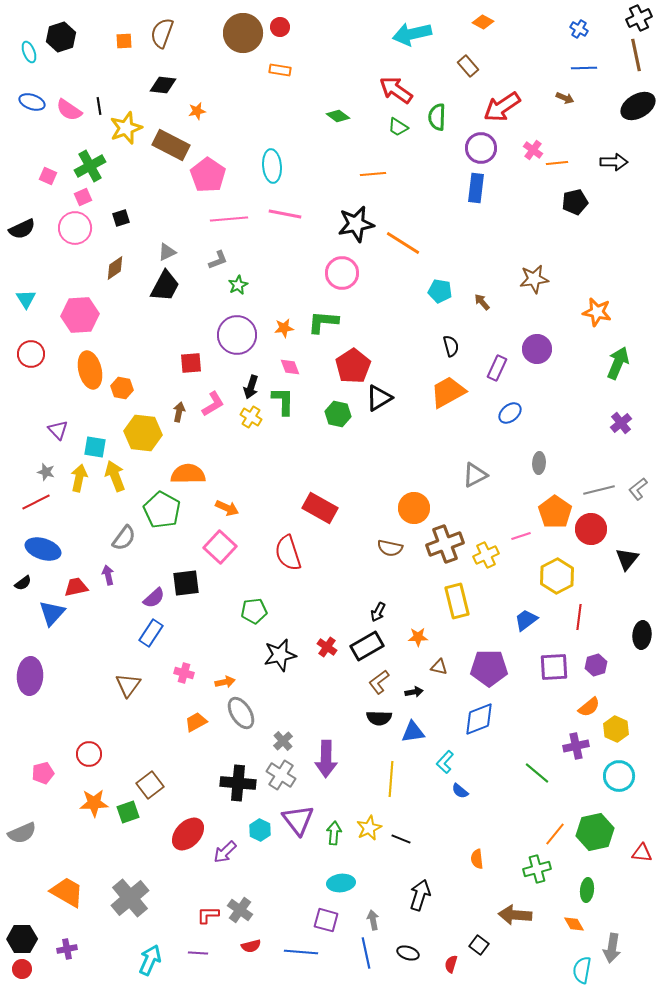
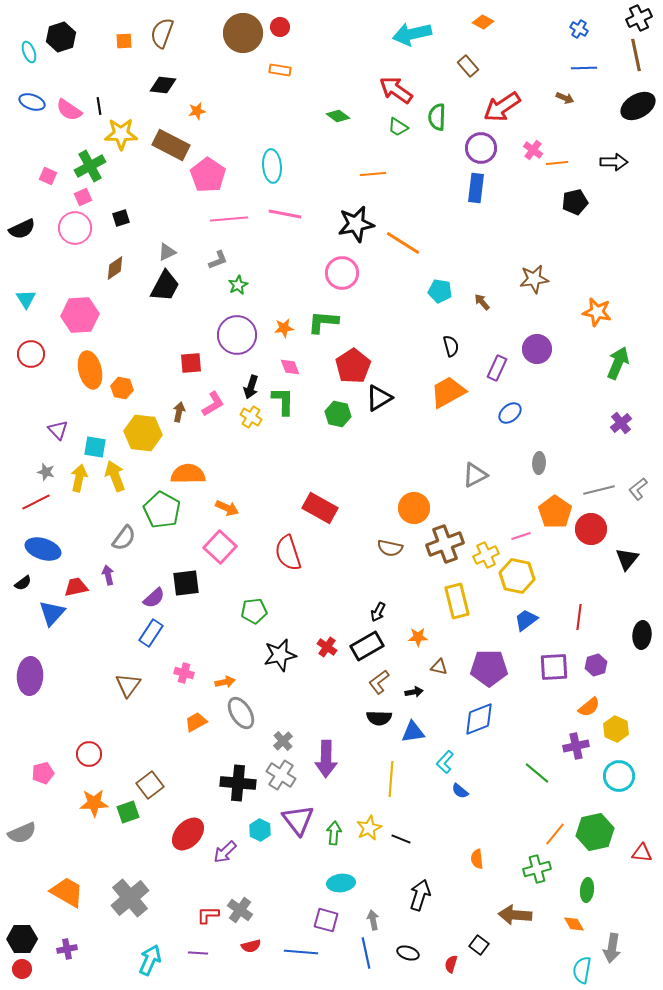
yellow star at (126, 128): moved 5 px left, 6 px down; rotated 20 degrees clockwise
yellow hexagon at (557, 576): moved 40 px left; rotated 20 degrees counterclockwise
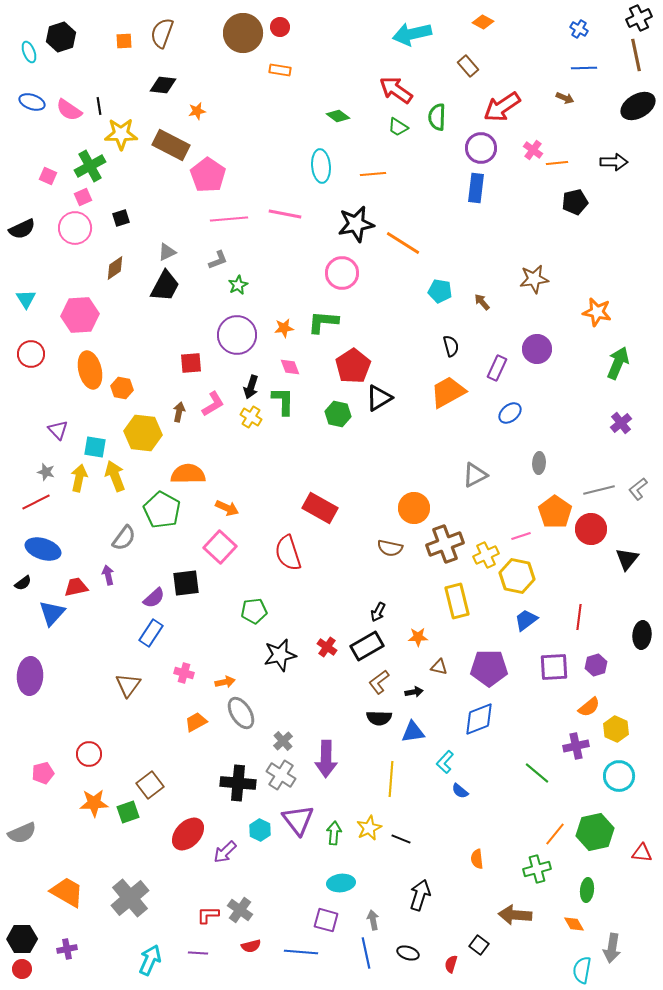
cyan ellipse at (272, 166): moved 49 px right
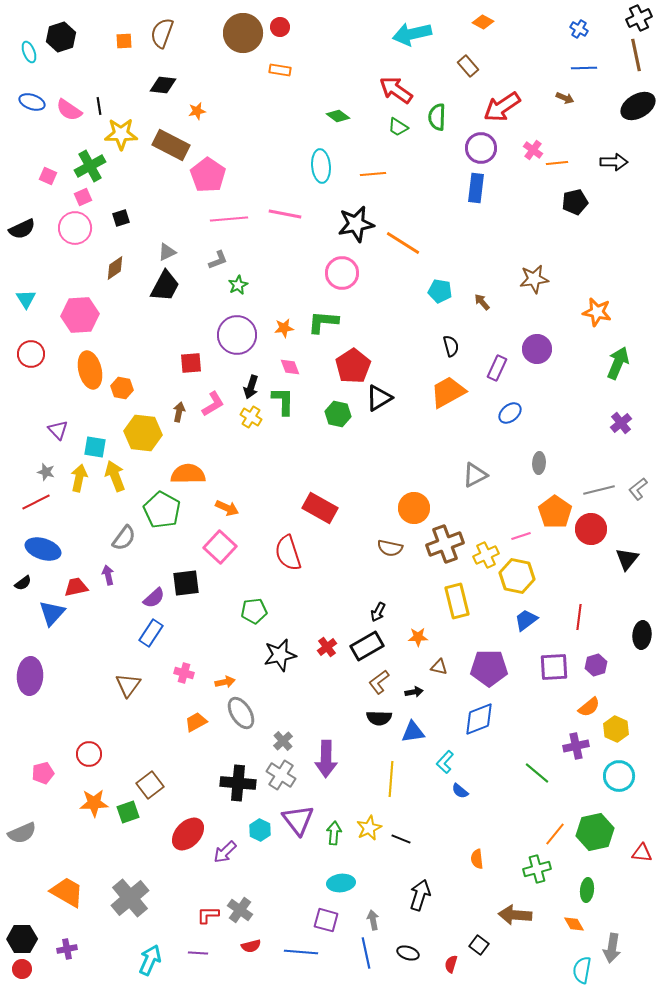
red cross at (327, 647): rotated 18 degrees clockwise
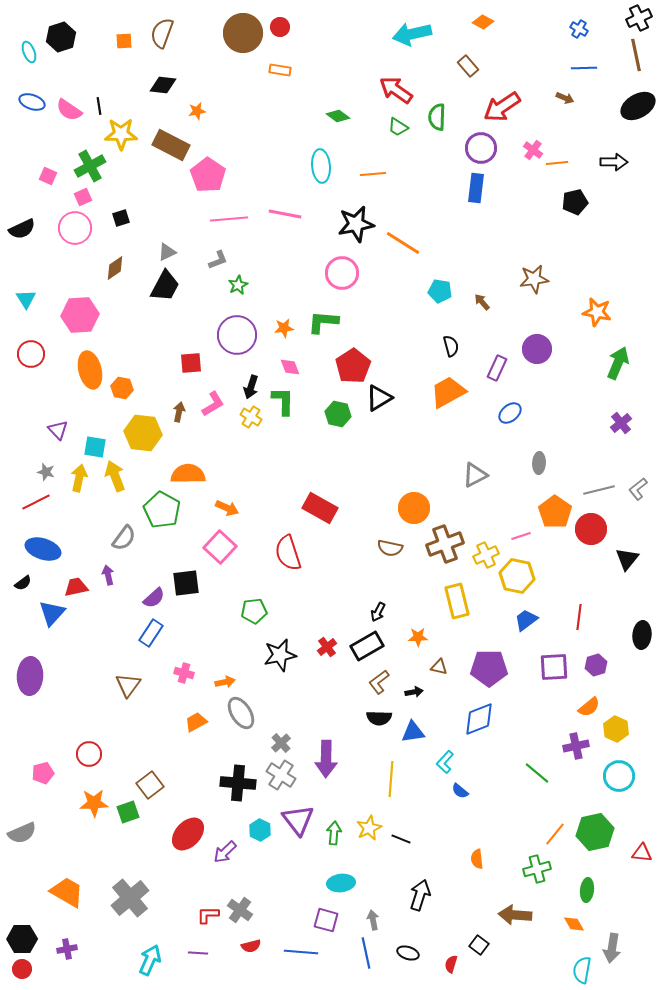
gray cross at (283, 741): moved 2 px left, 2 px down
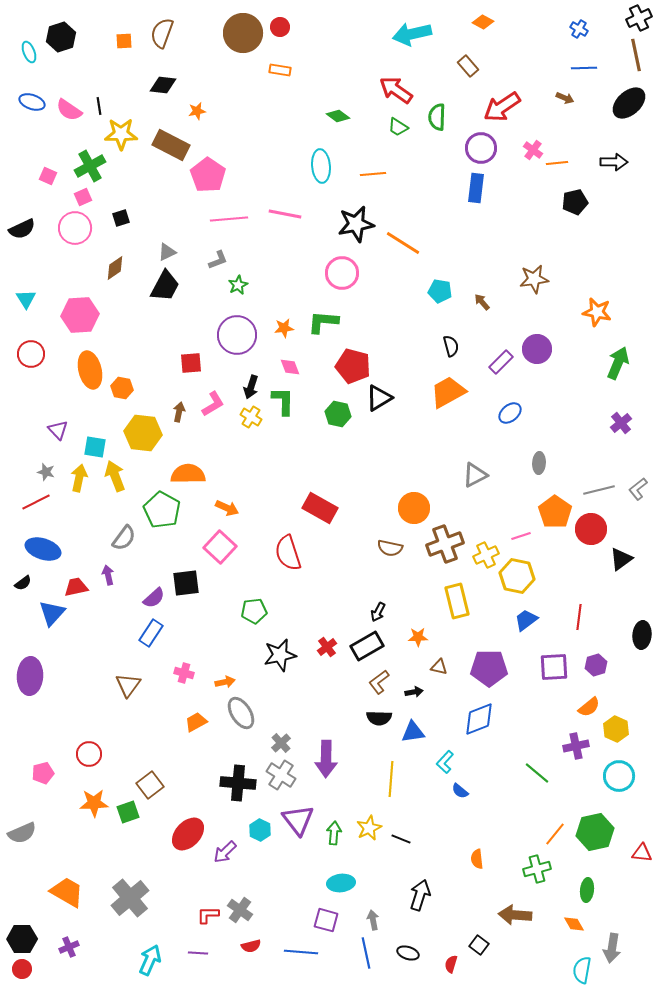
black ellipse at (638, 106): moved 9 px left, 3 px up; rotated 12 degrees counterclockwise
red pentagon at (353, 366): rotated 24 degrees counterclockwise
purple rectangle at (497, 368): moved 4 px right, 6 px up; rotated 20 degrees clockwise
black triangle at (627, 559): moved 6 px left; rotated 15 degrees clockwise
purple cross at (67, 949): moved 2 px right, 2 px up; rotated 12 degrees counterclockwise
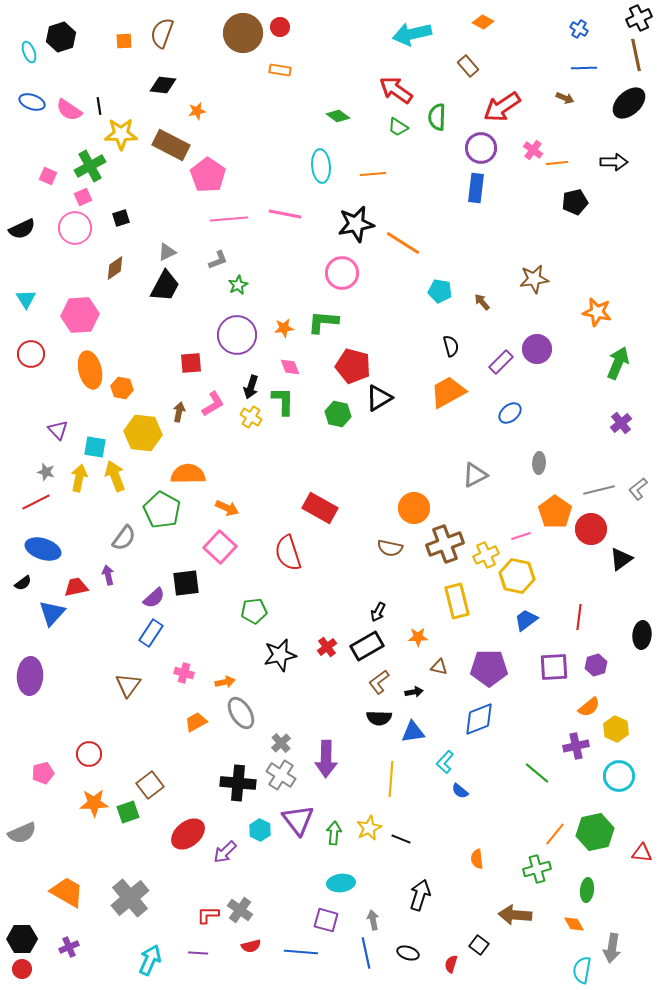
red ellipse at (188, 834): rotated 8 degrees clockwise
